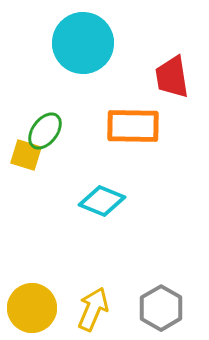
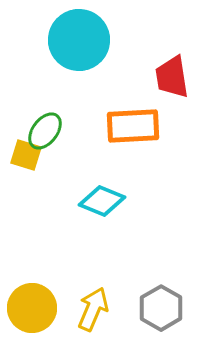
cyan circle: moved 4 px left, 3 px up
orange rectangle: rotated 4 degrees counterclockwise
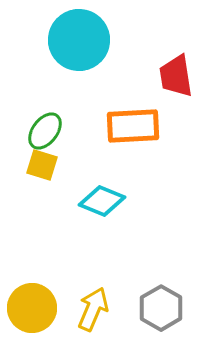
red trapezoid: moved 4 px right, 1 px up
yellow square: moved 16 px right, 10 px down
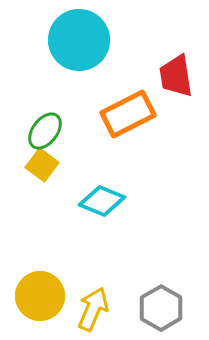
orange rectangle: moved 5 px left, 12 px up; rotated 24 degrees counterclockwise
yellow square: rotated 20 degrees clockwise
yellow circle: moved 8 px right, 12 px up
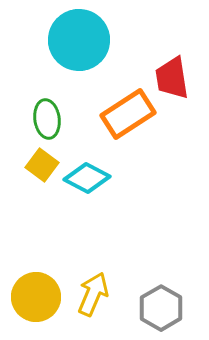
red trapezoid: moved 4 px left, 2 px down
orange rectangle: rotated 6 degrees counterclockwise
green ellipse: moved 2 px right, 12 px up; rotated 45 degrees counterclockwise
cyan diamond: moved 15 px left, 23 px up; rotated 6 degrees clockwise
yellow circle: moved 4 px left, 1 px down
yellow arrow: moved 15 px up
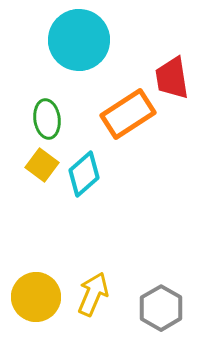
cyan diamond: moved 3 px left, 4 px up; rotated 69 degrees counterclockwise
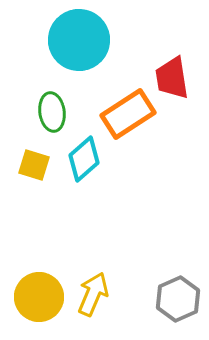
green ellipse: moved 5 px right, 7 px up
yellow square: moved 8 px left; rotated 20 degrees counterclockwise
cyan diamond: moved 15 px up
yellow circle: moved 3 px right
gray hexagon: moved 17 px right, 9 px up; rotated 6 degrees clockwise
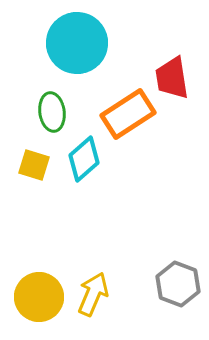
cyan circle: moved 2 px left, 3 px down
gray hexagon: moved 15 px up; rotated 15 degrees counterclockwise
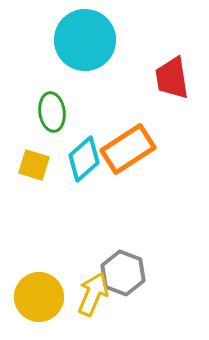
cyan circle: moved 8 px right, 3 px up
orange rectangle: moved 35 px down
gray hexagon: moved 55 px left, 11 px up
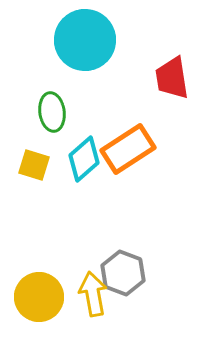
yellow arrow: rotated 33 degrees counterclockwise
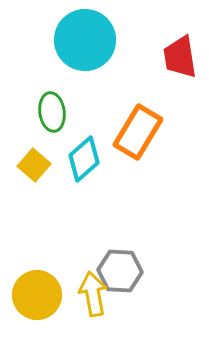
red trapezoid: moved 8 px right, 21 px up
orange rectangle: moved 10 px right, 17 px up; rotated 26 degrees counterclockwise
yellow square: rotated 24 degrees clockwise
gray hexagon: moved 3 px left, 2 px up; rotated 18 degrees counterclockwise
yellow circle: moved 2 px left, 2 px up
